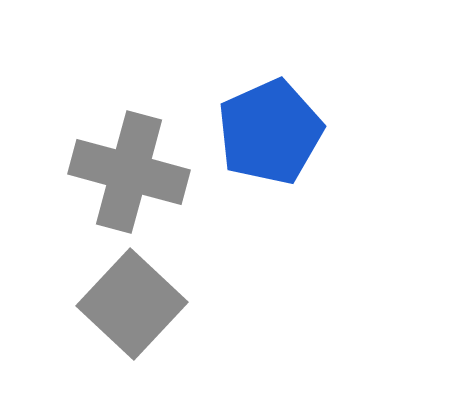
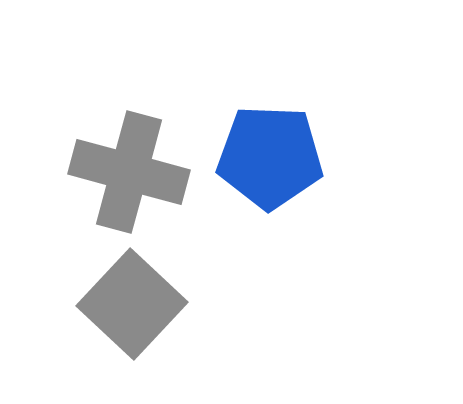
blue pentagon: moved 25 px down; rotated 26 degrees clockwise
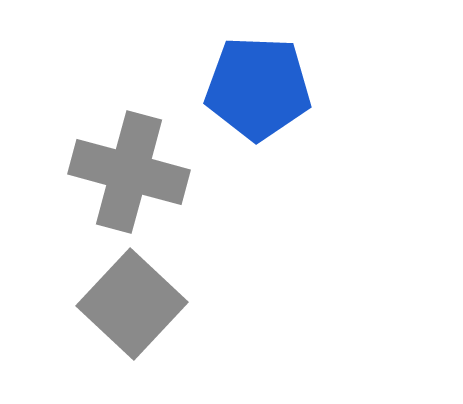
blue pentagon: moved 12 px left, 69 px up
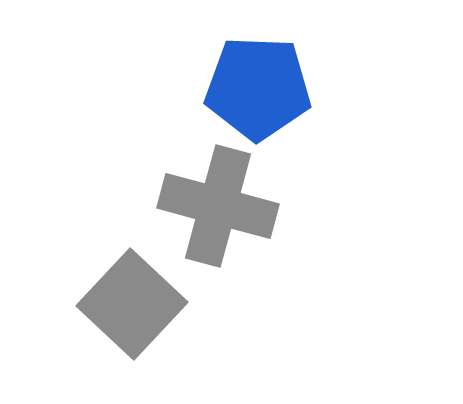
gray cross: moved 89 px right, 34 px down
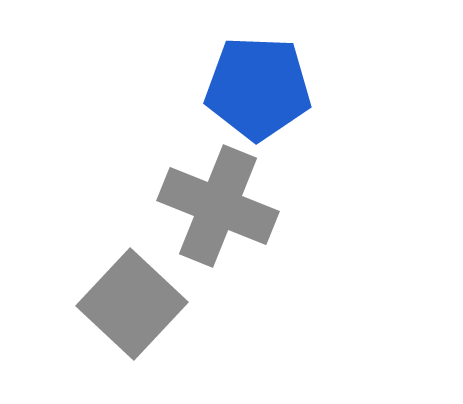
gray cross: rotated 7 degrees clockwise
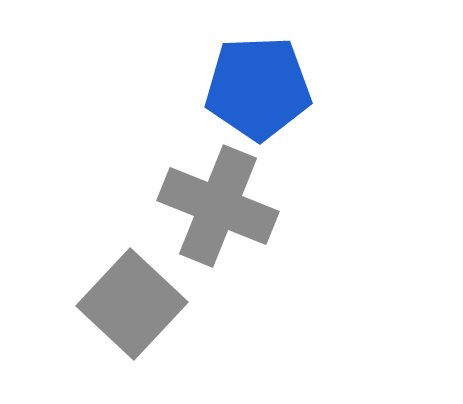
blue pentagon: rotated 4 degrees counterclockwise
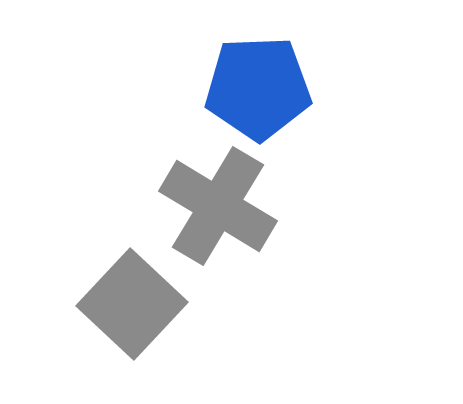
gray cross: rotated 9 degrees clockwise
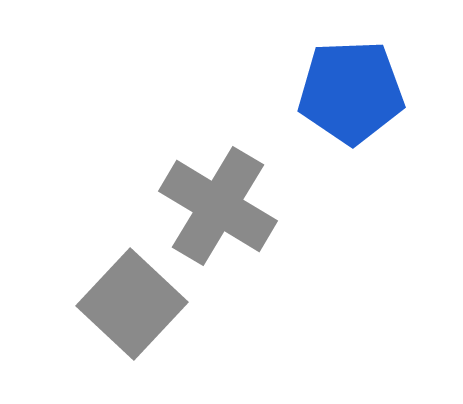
blue pentagon: moved 93 px right, 4 px down
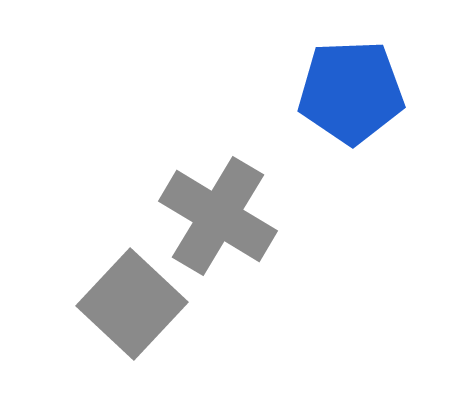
gray cross: moved 10 px down
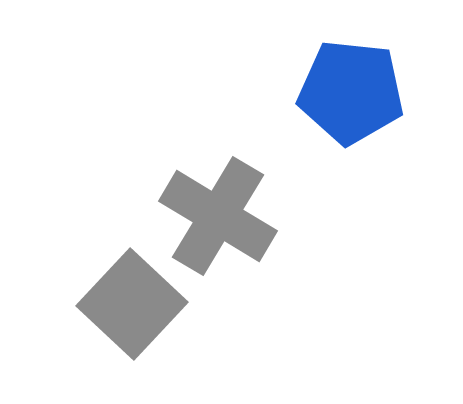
blue pentagon: rotated 8 degrees clockwise
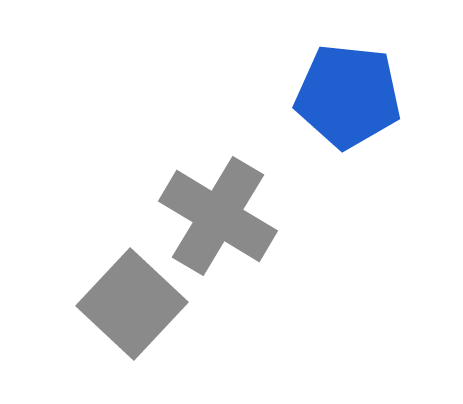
blue pentagon: moved 3 px left, 4 px down
